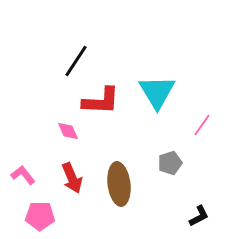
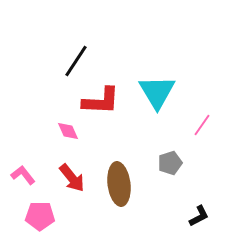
red arrow: rotated 16 degrees counterclockwise
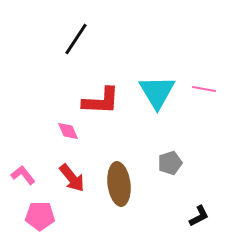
black line: moved 22 px up
pink line: moved 2 px right, 36 px up; rotated 65 degrees clockwise
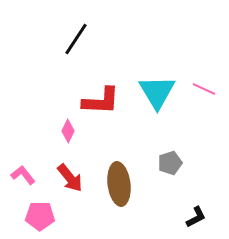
pink line: rotated 15 degrees clockwise
pink diamond: rotated 50 degrees clockwise
red arrow: moved 2 px left
black L-shape: moved 3 px left, 1 px down
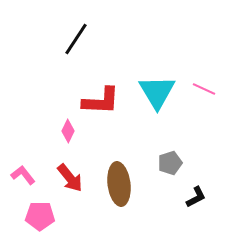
black L-shape: moved 20 px up
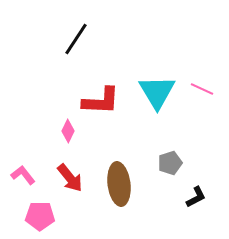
pink line: moved 2 px left
